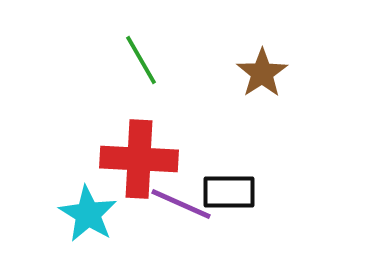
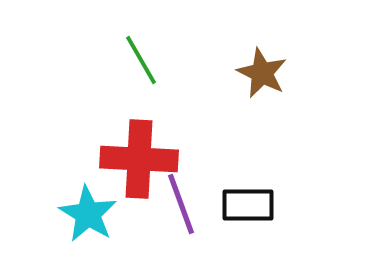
brown star: rotated 12 degrees counterclockwise
black rectangle: moved 19 px right, 13 px down
purple line: rotated 46 degrees clockwise
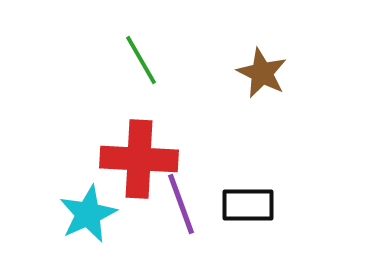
cyan star: rotated 16 degrees clockwise
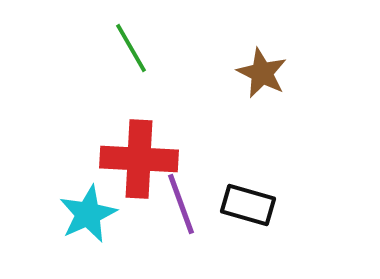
green line: moved 10 px left, 12 px up
black rectangle: rotated 16 degrees clockwise
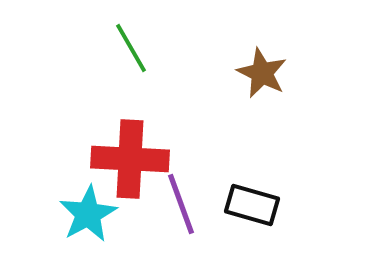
red cross: moved 9 px left
black rectangle: moved 4 px right
cyan star: rotated 4 degrees counterclockwise
